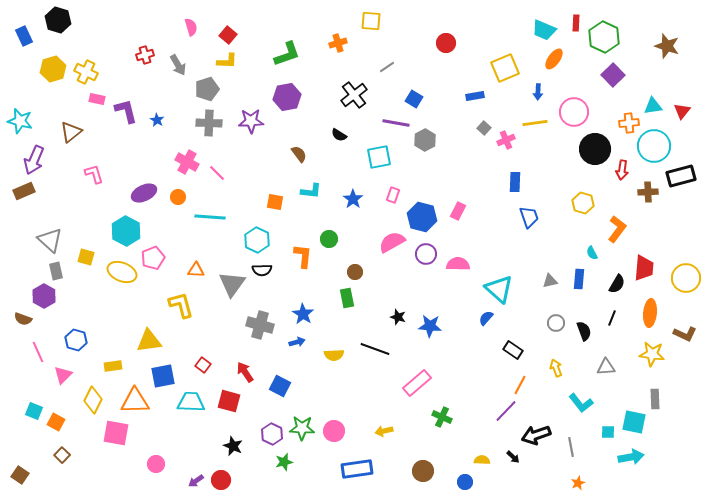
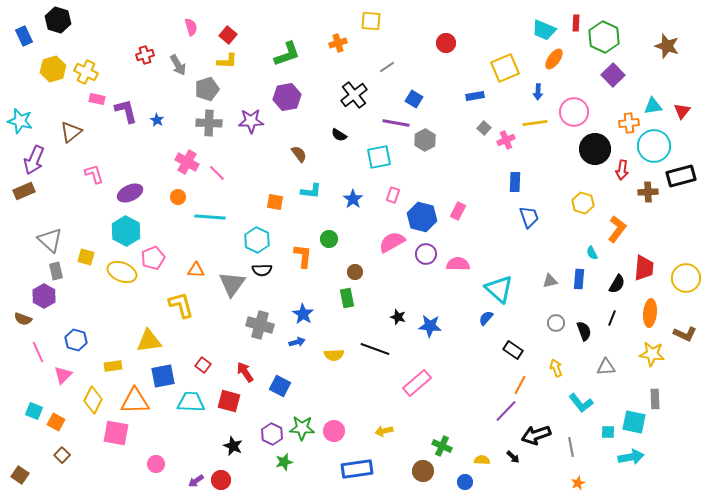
purple ellipse at (144, 193): moved 14 px left
green cross at (442, 417): moved 29 px down
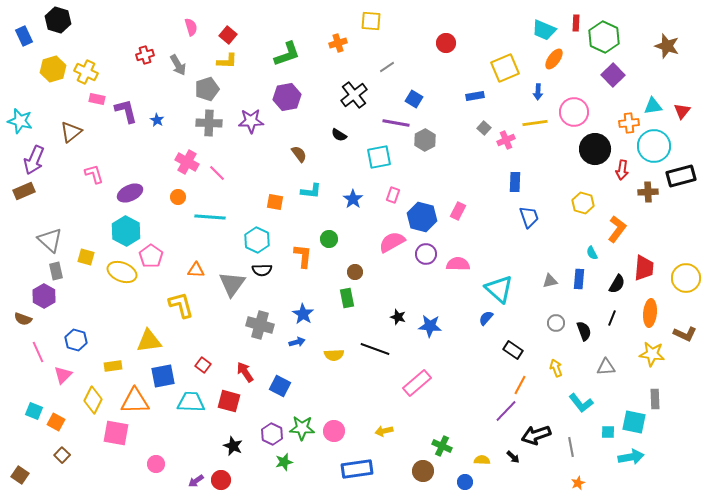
pink pentagon at (153, 258): moved 2 px left, 2 px up; rotated 15 degrees counterclockwise
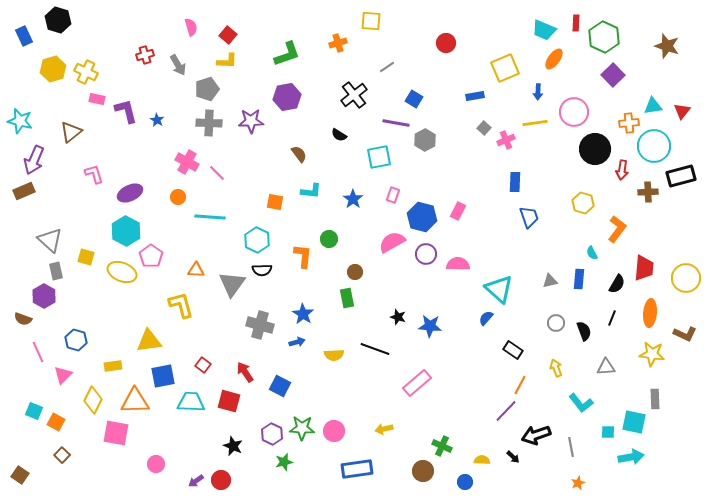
yellow arrow at (384, 431): moved 2 px up
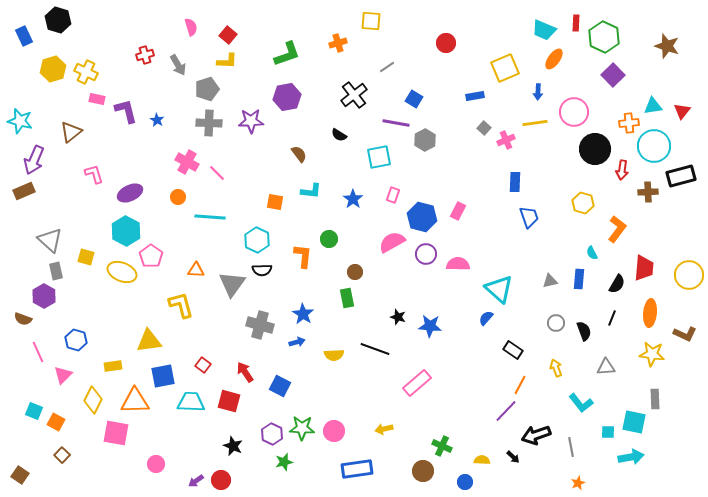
yellow circle at (686, 278): moved 3 px right, 3 px up
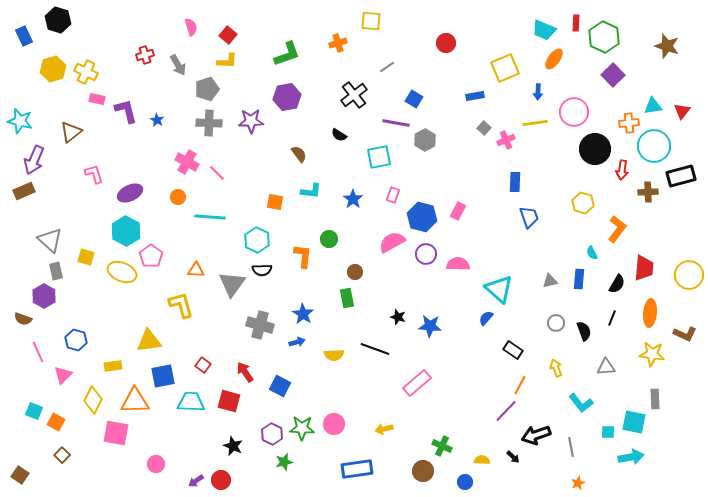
pink circle at (334, 431): moved 7 px up
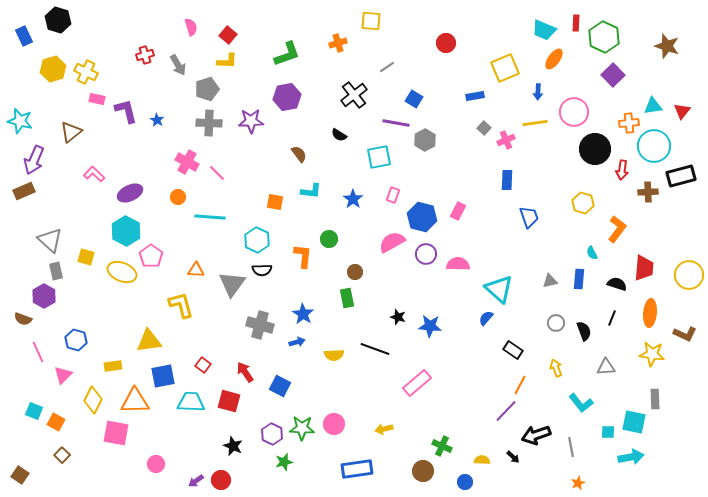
pink L-shape at (94, 174): rotated 30 degrees counterclockwise
blue rectangle at (515, 182): moved 8 px left, 2 px up
black semicircle at (617, 284): rotated 102 degrees counterclockwise
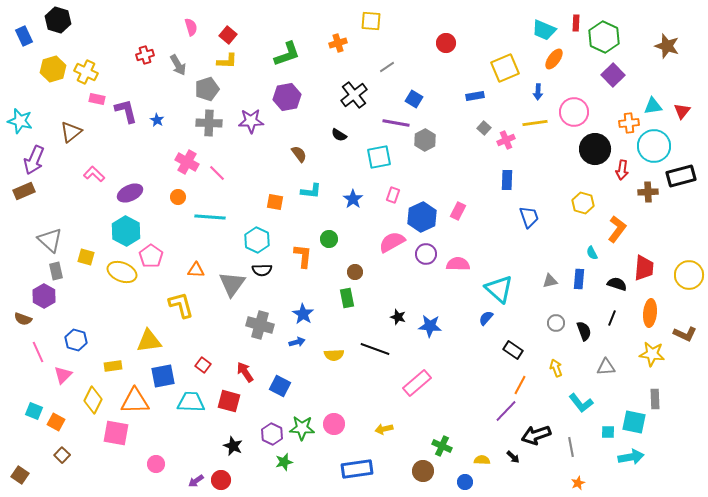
blue hexagon at (422, 217): rotated 20 degrees clockwise
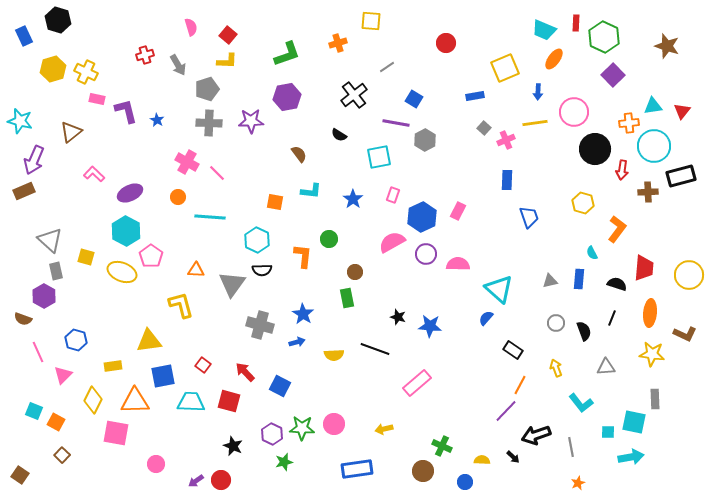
red arrow at (245, 372): rotated 10 degrees counterclockwise
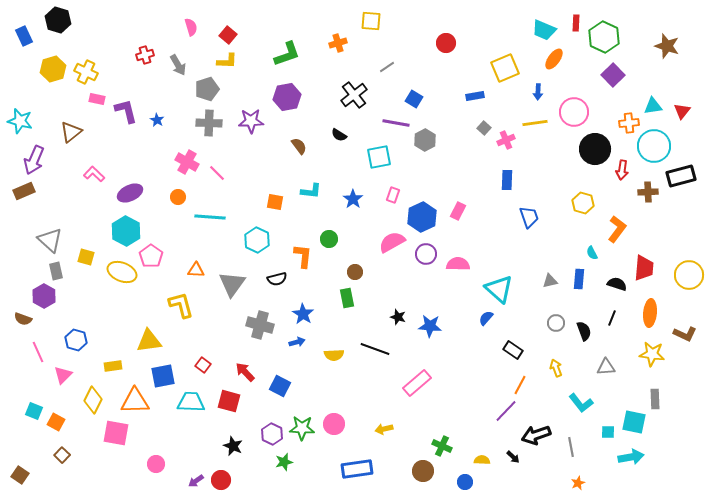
brown semicircle at (299, 154): moved 8 px up
black semicircle at (262, 270): moved 15 px right, 9 px down; rotated 12 degrees counterclockwise
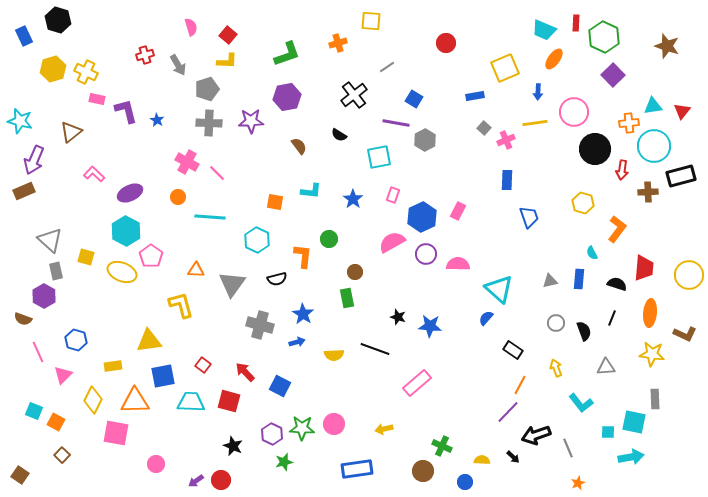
purple line at (506, 411): moved 2 px right, 1 px down
gray line at (571, 447): moved 3 px left, 1 px down; rotated 12 degrees counterclockwise
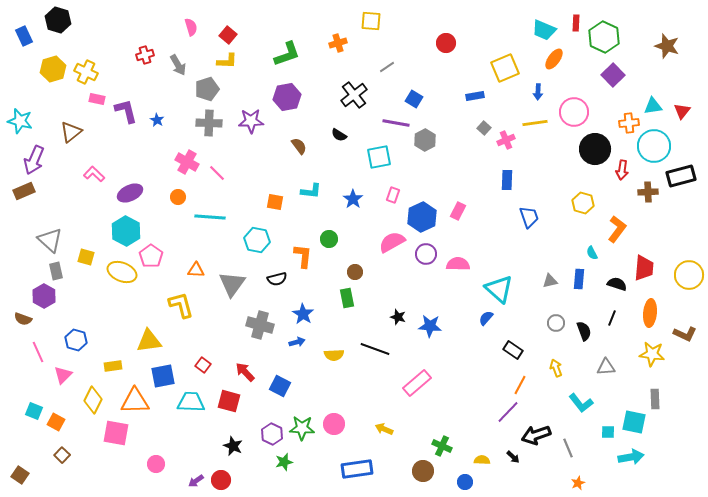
cyan hexagon at (257, 240): rotated 15 degrees counterclockwise
yellow arrow at (384, 429): rotated 36 degrees clockwise
